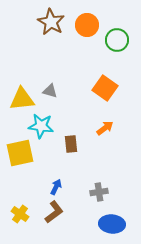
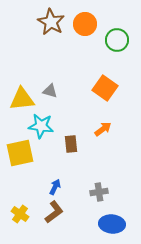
orange circle: moved 2 px left, 1 px up
orange arrow: moved 2 px left, 1 px down
blue arrow: moved 1 px left
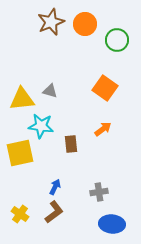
brown star: rotated 20 degrees clockwise
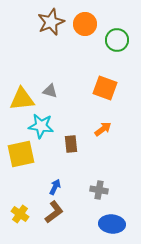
orange square: rotated 15 degrees counterclockwise
yellow square: moved 1 px right, 1 px down
gray cross: moved 2 px up; rotated 18 degrees clockwise
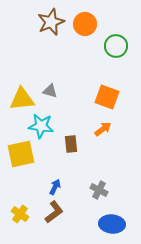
green circle: moved 1 px left, 6 px down
orange square: moved 2 px right, 9 px down
gray cross: rotated 18 degrees clockwise
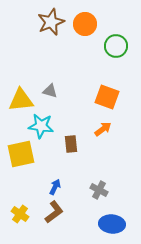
yellow triangle: moved 1 px left, 1 px down
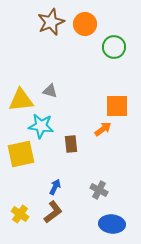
green circle: moved 2 px left, 1 px down
orange square: moved 10 px right, 9 px down; rotated 20 degrees counterclockwise
brown L-shape: moved 1 px left
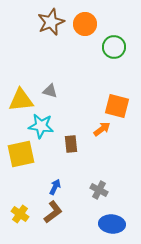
orange square: rotated 15 degrees clockwise
orange arrow: moved 1 px left
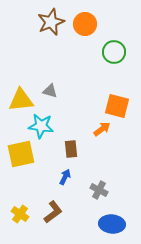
green circle: moved 5 px down
brown rectangle: moved 5 px down
blue arrow: moved 10 px right, 10 px up
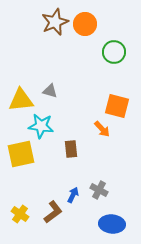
brown star: moved 4 px right
orange arrow: rotated 84 degrees clockwise
blue arrow: moved 8 px right, 18 px down
